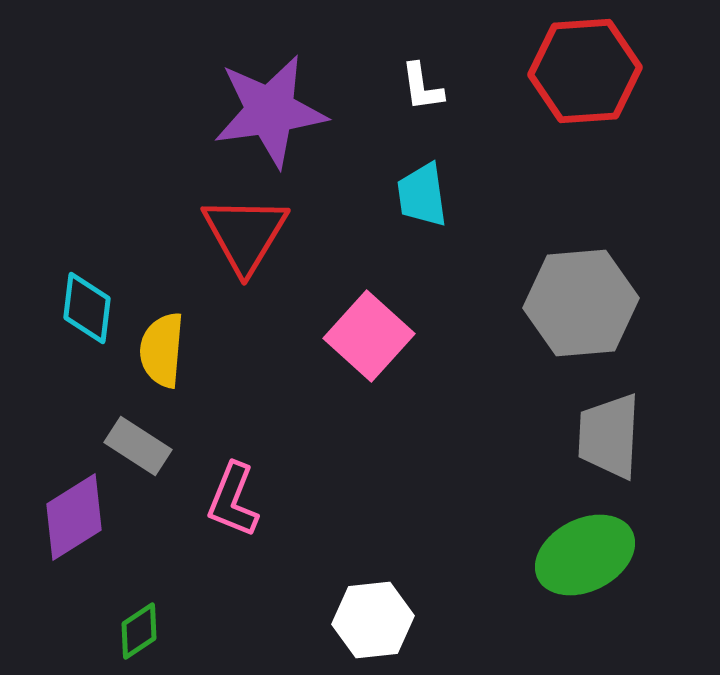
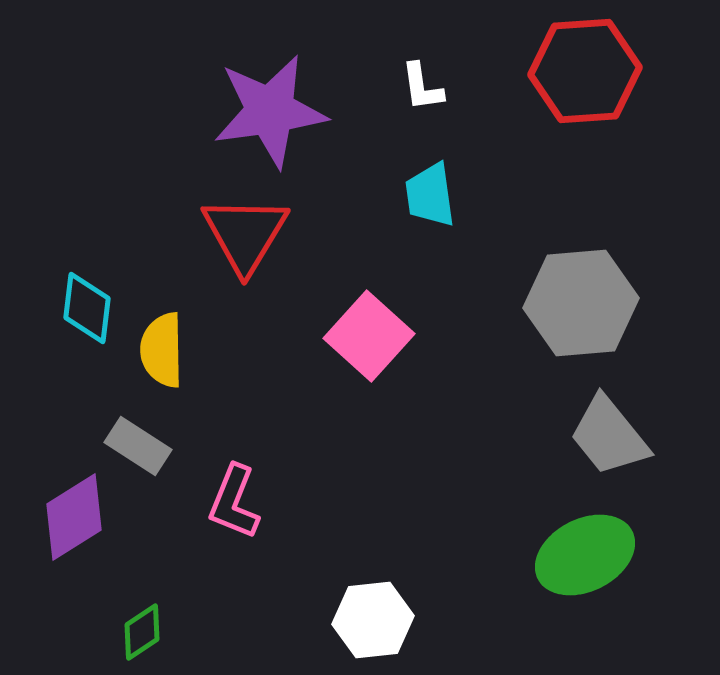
cyan trapezoid: moved 8 px right
yellow semicircle: rotated 6 degrees counterclockwise
gray trapezoid: rotated 42 degrees counterclockwise
pink L-shape: moved 1 px right, 2 px down
green diamond: moved 3 px right, 1 px down
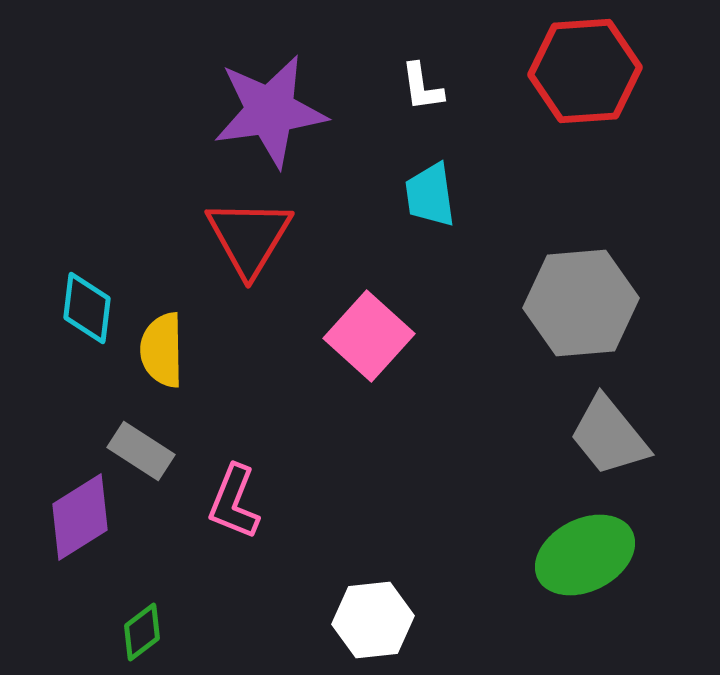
red triangle: moved 4 px right, 3 px down
gray rectangle: moved 3 px right, 5 px down
purple diamond: moved 6 px right
green diamond: rotated 4 degrees counterclockwise
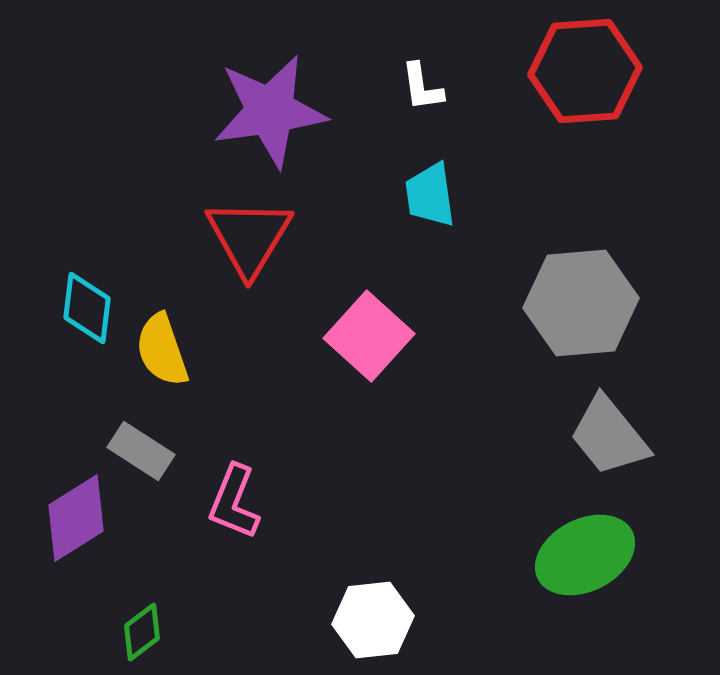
yellow semicircle: rotated 18 degrees counterclockwise
purple diamond: moved 4 px left, 1 px down
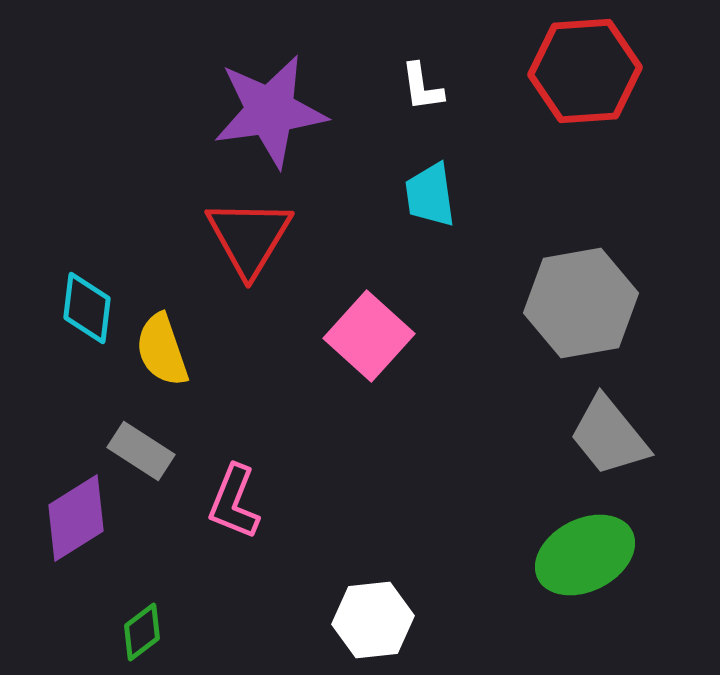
gray hexagon: rotated 5 degrees counterclockwise
